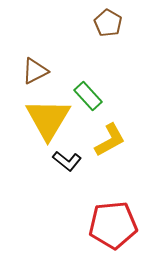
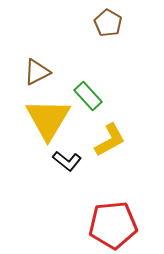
brown triangle: moved 2 px right, 1 px down
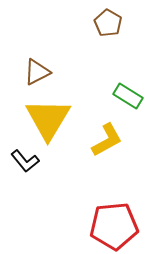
green rectangle: moved 40 px right; rotated 16 degrees counterclockwise
yellow L-shape: moved 3 px left
black L-shape: moved 42 px left; rotated 12 degrees clockwise
red pentagon: moved 1 px right, 1 px down
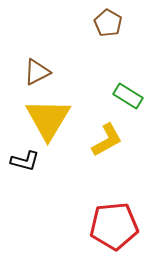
black L-shape: rotated 36 degrees counterclockwise
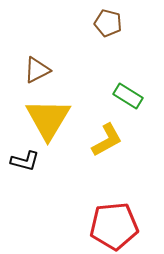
brown pentagon: rotated 16 degrees counterclockwise
brown triangle: moved 2 px up
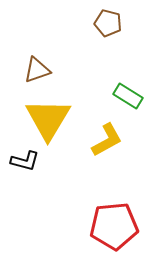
brown triangle: rotated 8 degrees clockwise
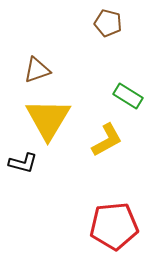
black L-shape: moved 2 px left, 2 px down
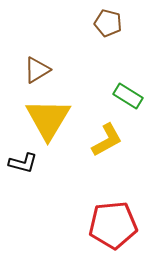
brown triangle: rotated 12 degrees counterclockwise
red pentagon: moved 1 px left, 1 px up
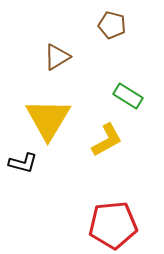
brown pentagon: moved 4 px right, 2 px down
brown triangle: moved 20 px right, 13 px up
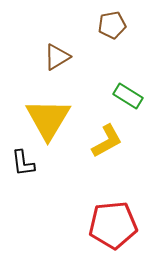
brown pentagon: rotated 24 degrees counterclockwise
yellow L-shape: moved 1 px down
black L-shape: rotated 68 degrees clockwise
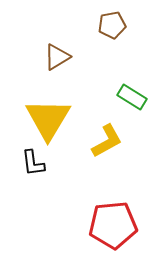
green rectangle: moved 4 px right, 1 px down
black L-shape: moved 10 px right
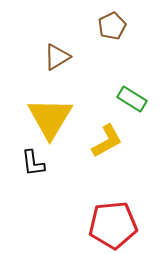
brown pentagon: moved 1 px down; rotated 16 degrees counterclockwise
green rectangle: moved 2 px down
yellow triangle: moved 2 px right, 1 px up
